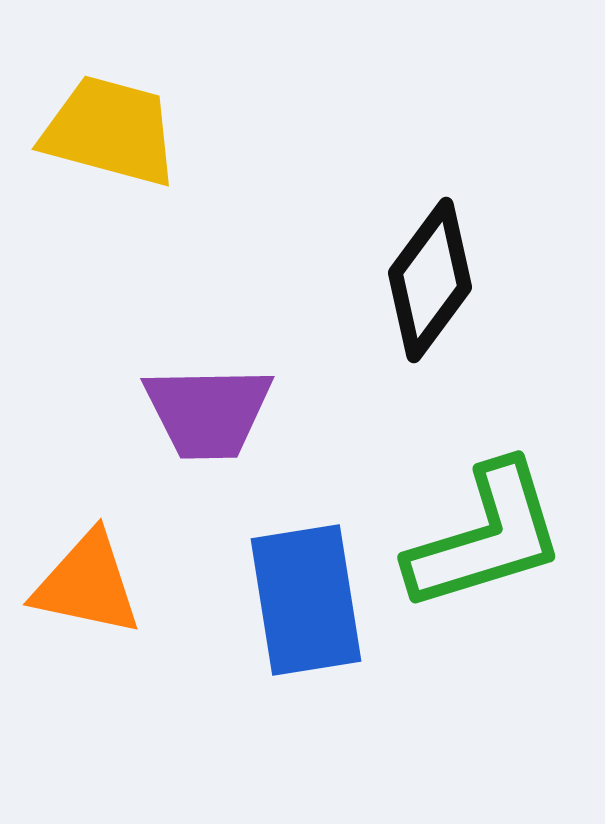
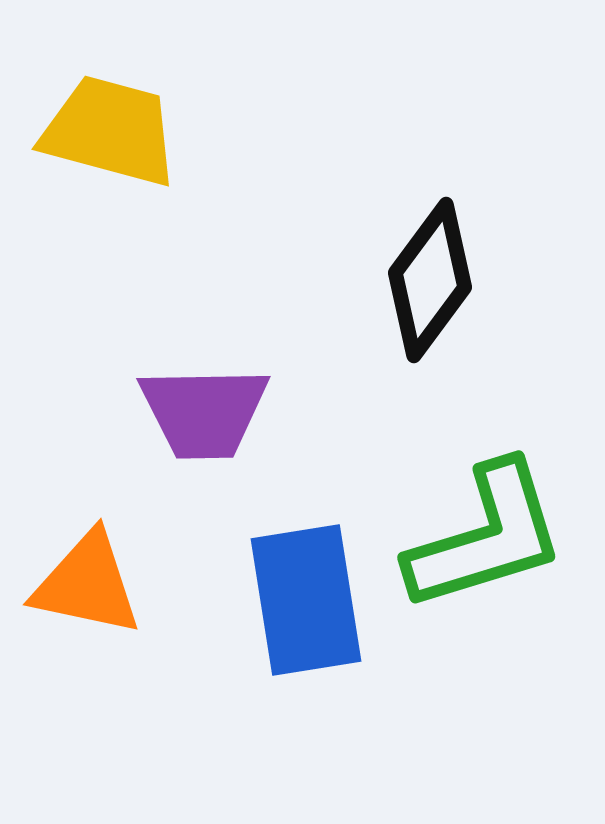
purple trapezoid: moved 4 px left
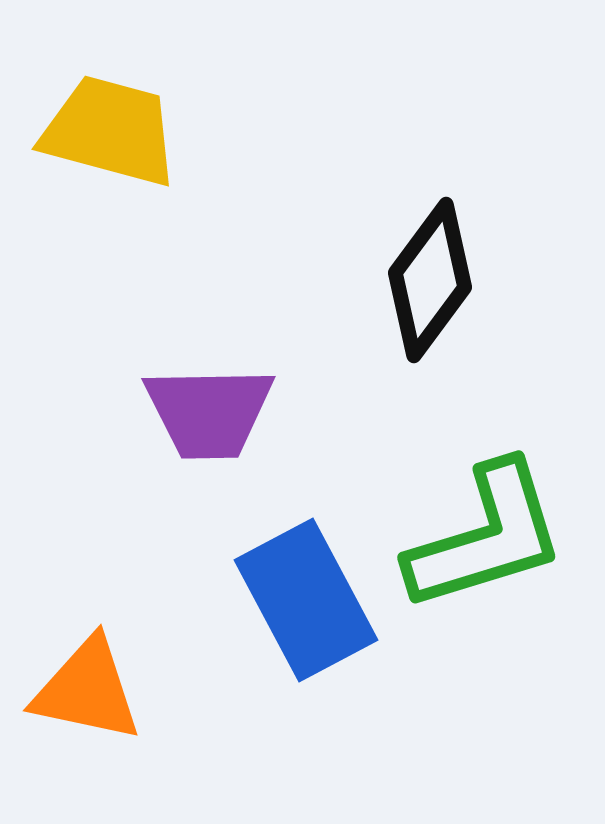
purple trapezoid: moved 5 px right
orange triangle: moved 106 px down
blue rectangle: rotated 19 degrees counterclockwise
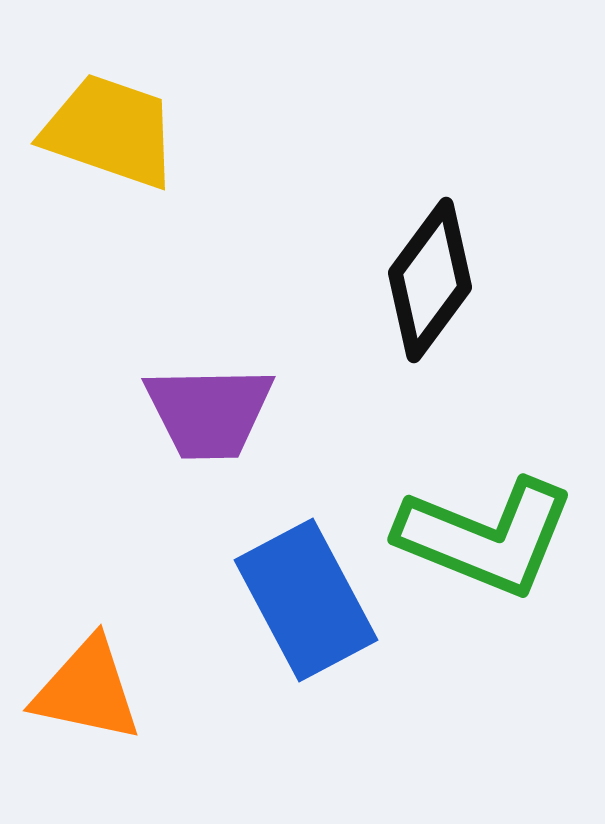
yellow trapezoid: rotated 4 degrees clockwise
green L-shape: rotated 39 degrees clockwise
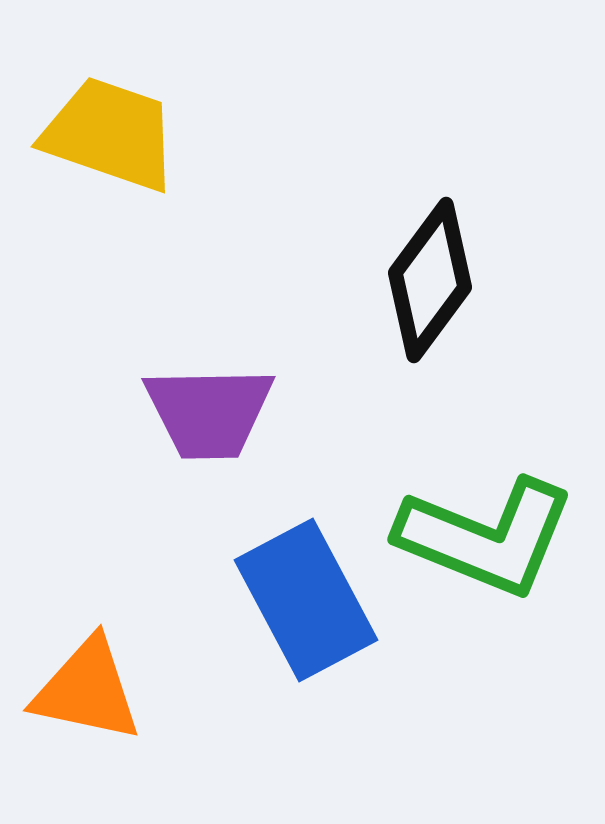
yellow trapezoid: moved 3 px down
